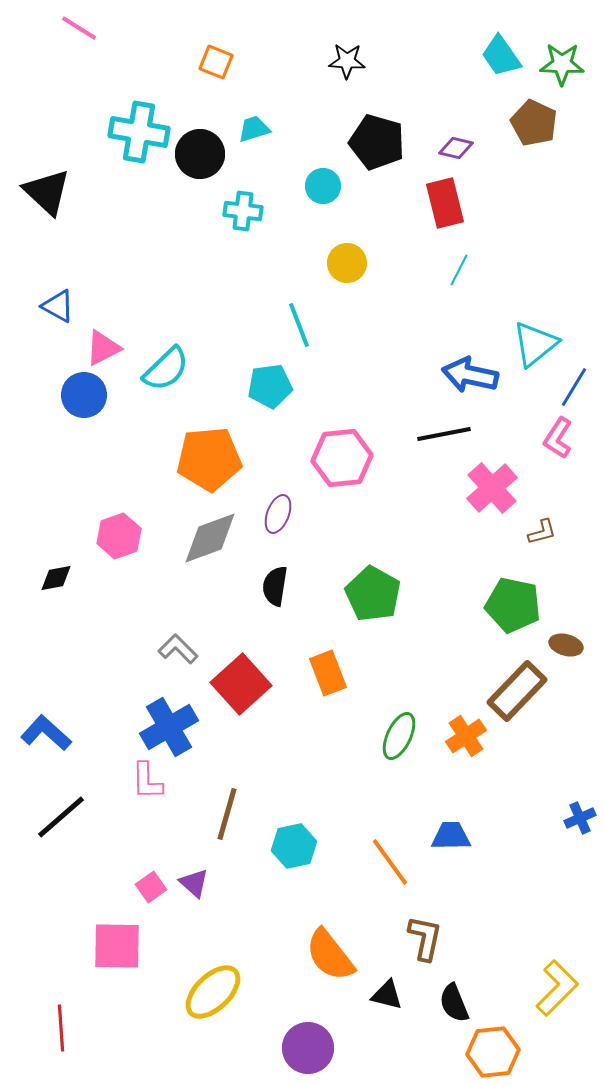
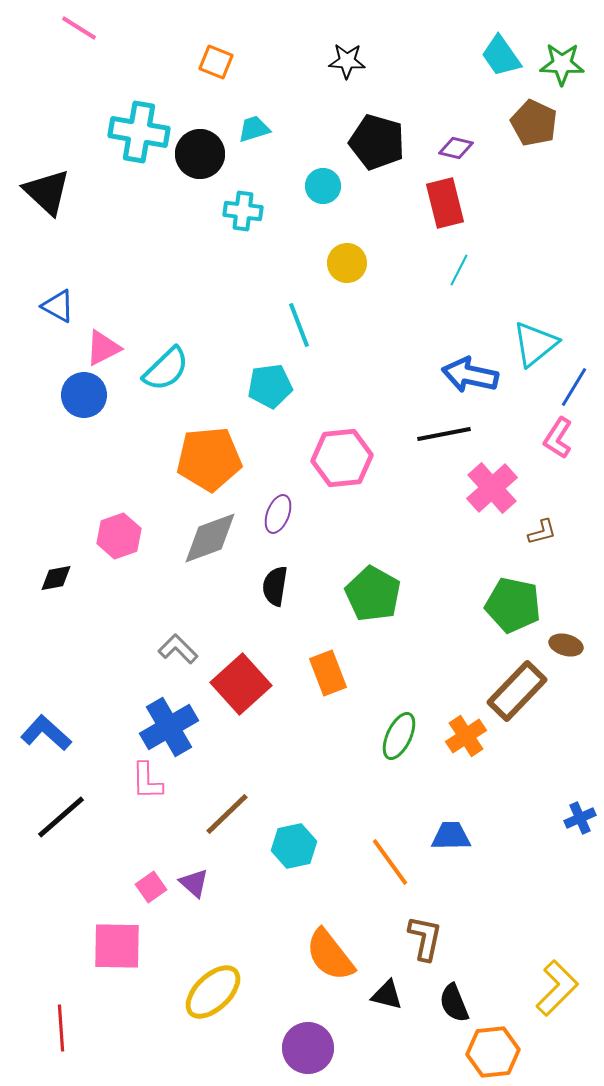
brown line at (227, 814): rotated 30 degrees clockwise
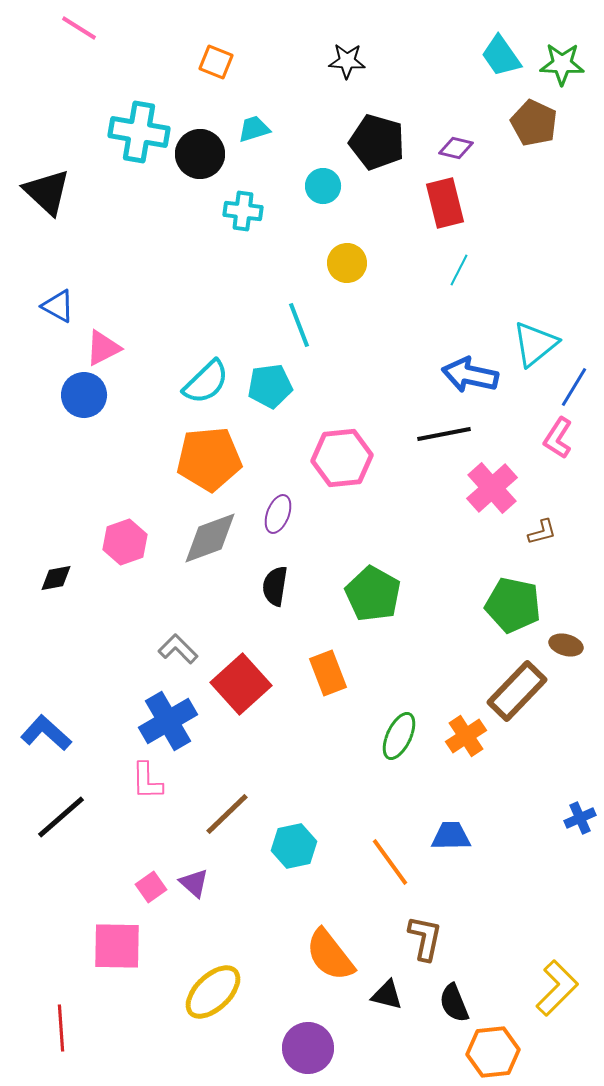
cyan semicircle at (166, 369): moved 40 px right, 13 px down
pink hexagon at (119, 536): moved 6 px right, 6 px down
blue cross at (169, 727): moved 1 px left, 6 px up
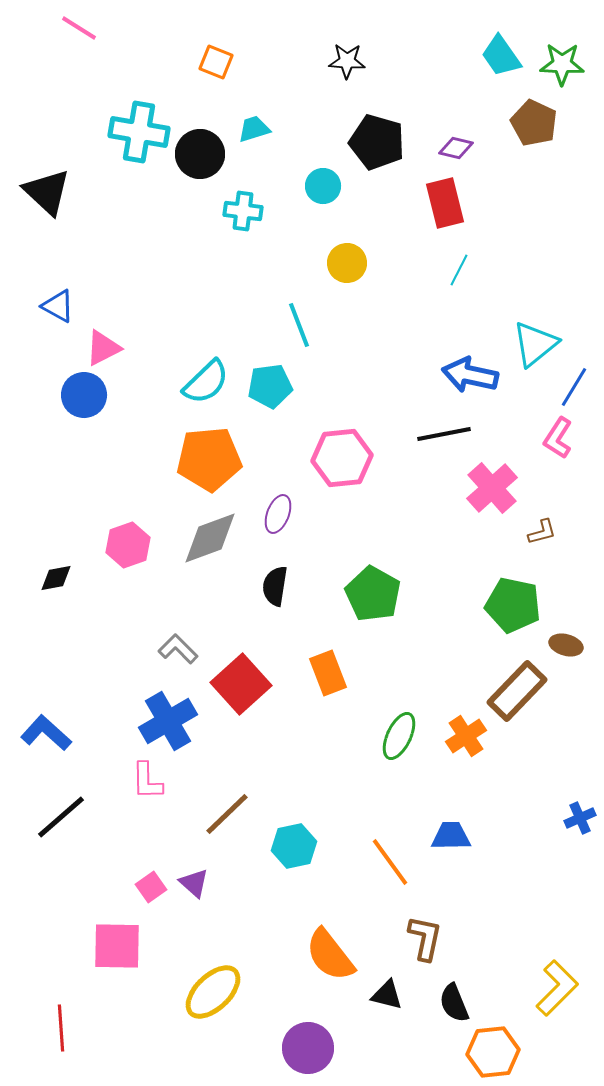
pink hexagon at (125, 542): moved 3 px right, 3 px down
